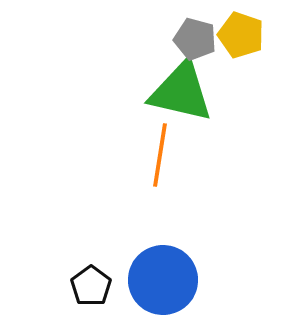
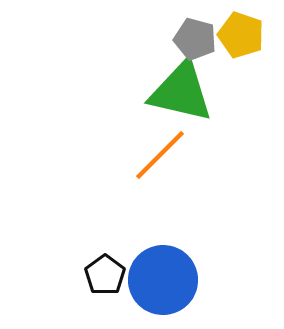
orange line: rotated 36 degrees clockwise
black pentagon: moved 14 px right, 11 px up
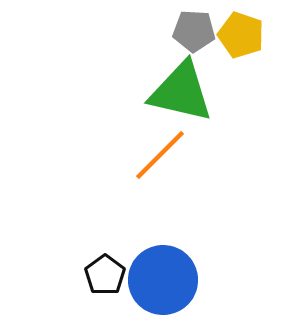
gray pentagon: moved 1 px left, 8 px up; rotated 12 degrees counterclockwise
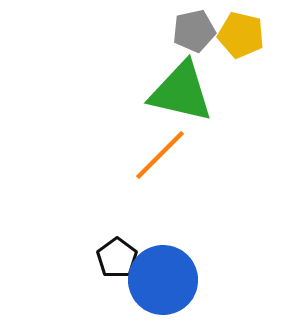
gray pentagon: rotated 15 degrees counterclockwise
yellow pentagon: rotated 6 degrees counterclockwise
black pentagon: moved 12 px right, 17 px up
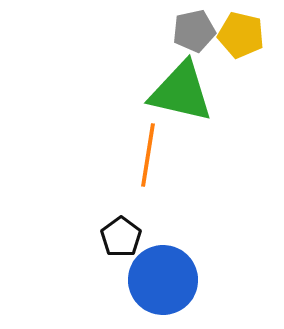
orange line: moved 12 px left; rotated 36 degrees counterclockwise
black pentagon: moved 4 px right, 21 px up
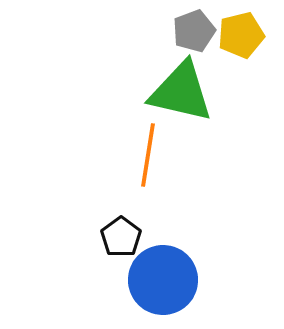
gray pentagon: rotated 9 degrees counterclockwise
yellow pentagon: rotated 27 degrees counterclockwise
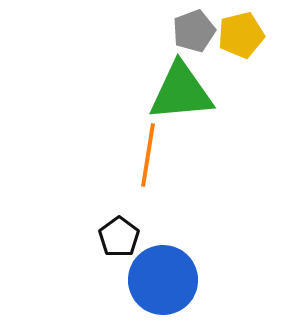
green triangle: rotated 18 degrees counterclockwise
black pentagon: moved 2 px left
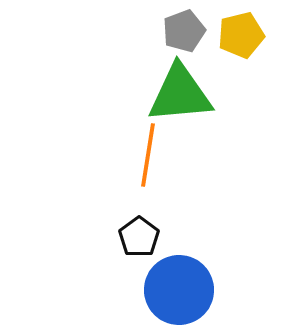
gray pentagon: moved 10 px left
green triangle: moved 1 px left, 2 px down
black pentagon: moved 20 px right
blue circle: moved 16 px right, 10 px down
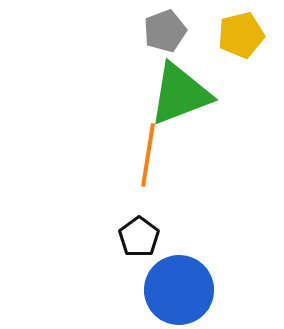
gray pentagon: moved 19 px left
green triangle: rotated 16 degrees counterclockwise
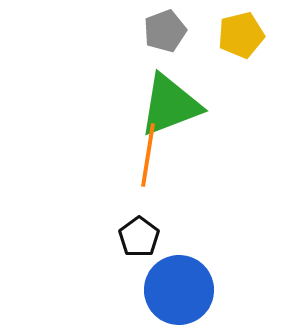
green triangle: moved 10 px left, 11 px down
